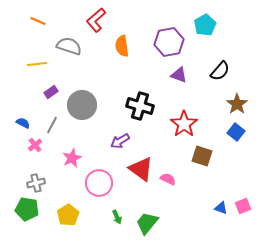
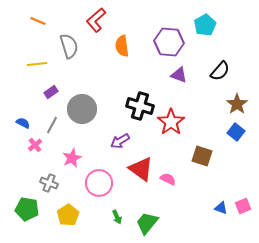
purple hexagon: rotated 16 degrees clockwise
gray semicircle: rotated 55 degrees clockwise
gray circle: moved 4 px down
red star: moved 13 px left, 2 px up
gray cross: moved 13 px right; rotated 36 degrees clockwise
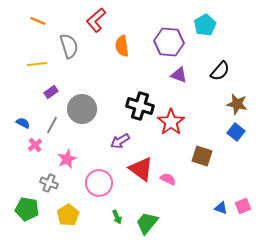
brown star: rotated 25 degrees counterclockwise
pink star: moved 5 px left, 1 px down
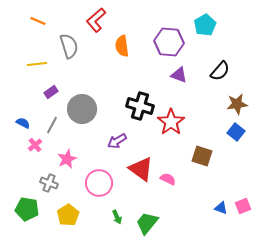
brown star: rotated 20 degrees counterclockwise
purple arrow: moved 3 px left
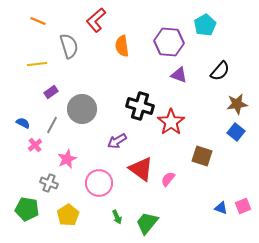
pink semicircle: rotated 77 degrees counterclockwise
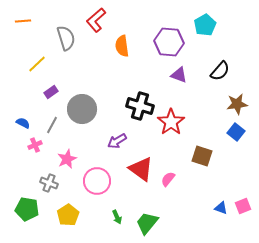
orange line: moved 15 px left; rotated 28 degrees counterclockwise
gray semicircle: moved 3 px left, 8 px up
yellow line: rotated 36 degrees counterclockwise
pink cross: rotated 16 degrees clockwise
pink circle: moved 2 px left, 2 px up
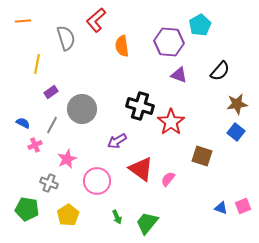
cyan pentagon: moved 5 px left
yellow line: rotated 36 degrees counterclockwise
